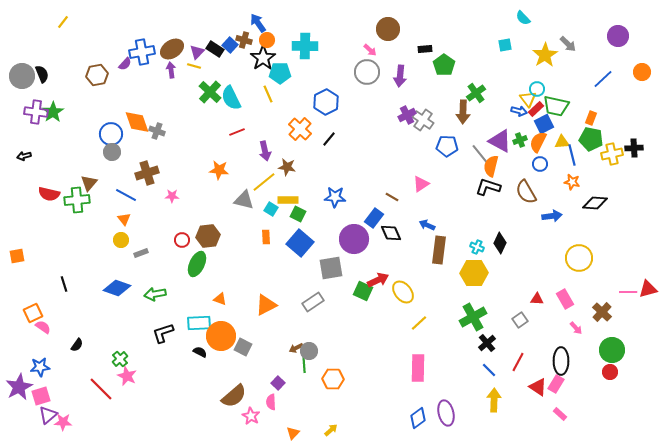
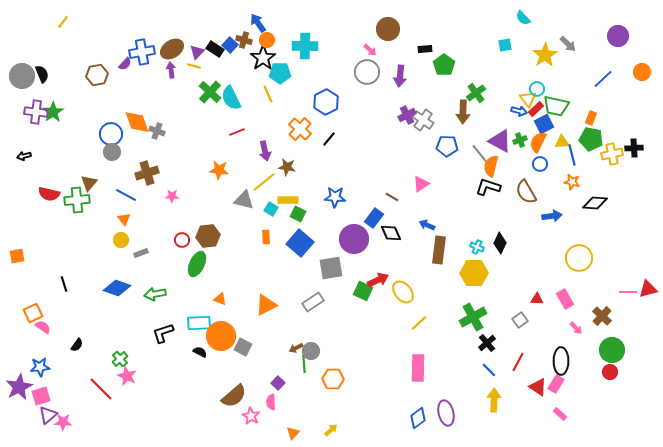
brown cross at (602, 312): moved 4 px down
gray circle at (309, 351): moved 2 px right
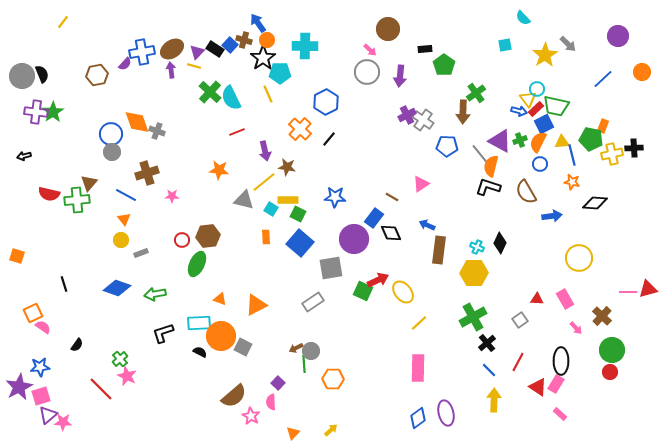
orange rectangle at (591, 118): moved 12 px right, 8 px down
orange square at (17, 256): rotated 28 degrees clockwise
orange triangle at (266, 305): moved 10 px left
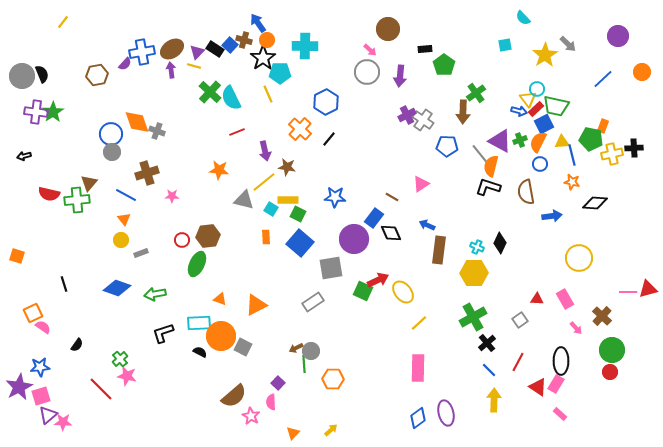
brown semicircle at (526, 192): rotated 20 degrees clockwise
pink star at (127, 376): rotated 12 degrees counterclockwise
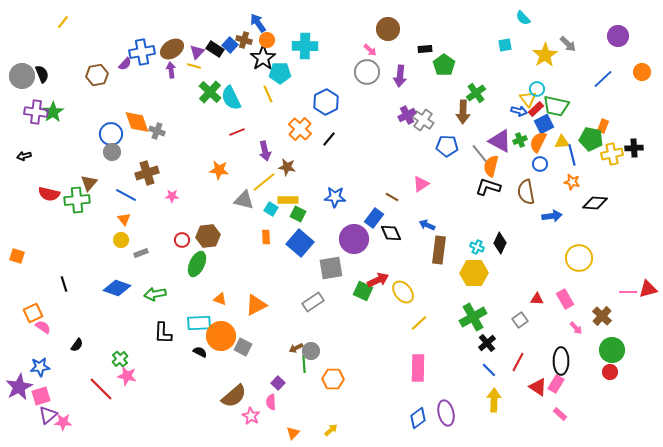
black L-shape at (163, 333): rotated 70 degrees counterclockwise
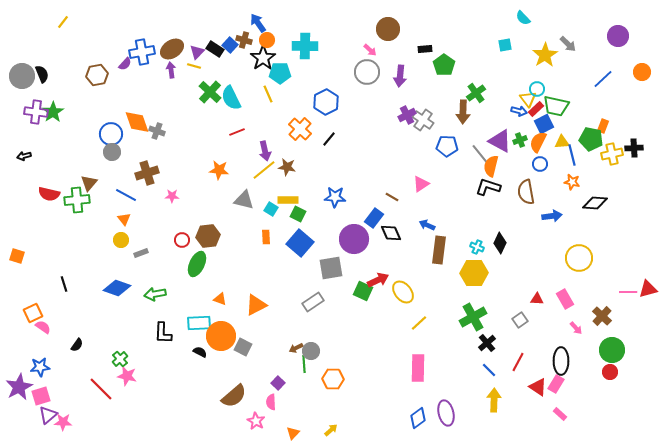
yellow line at (264, 182): moved 12 px up
pink star at (251, 416): moved 5 px right, 5 px down
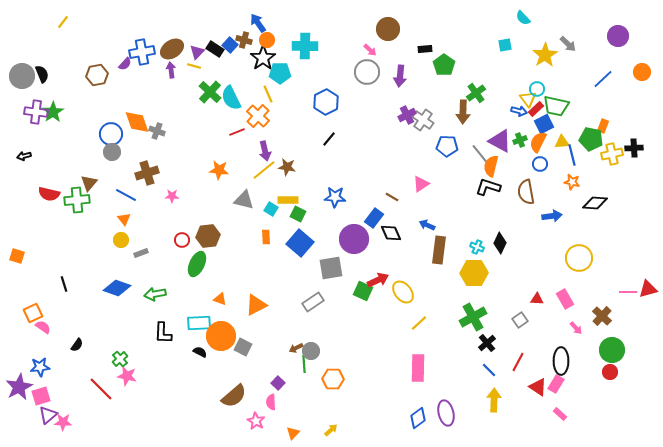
orange cross at (300, 129): moved 42 px left, 13 px up
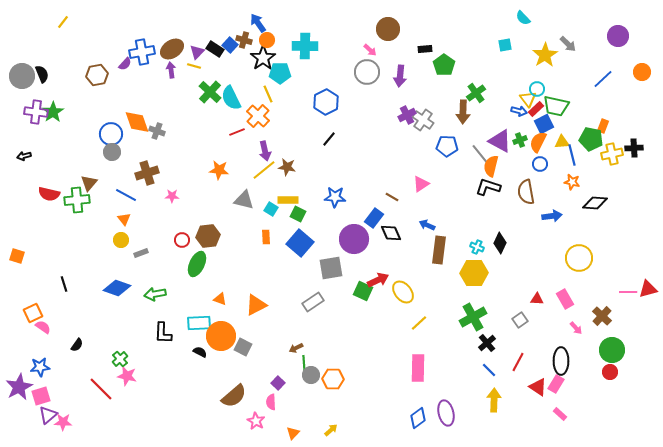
gray circle at (311, 351): moved 24 px down
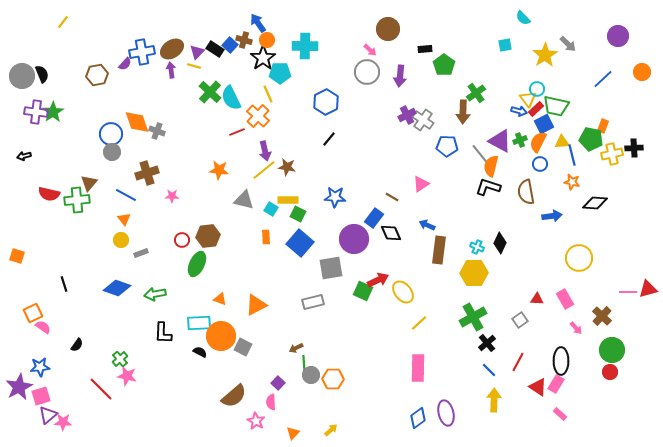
gray rectangle at (313, 302): rotated 20 degrees clockwise
